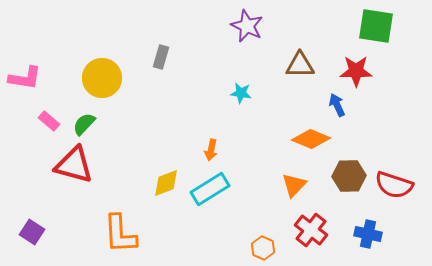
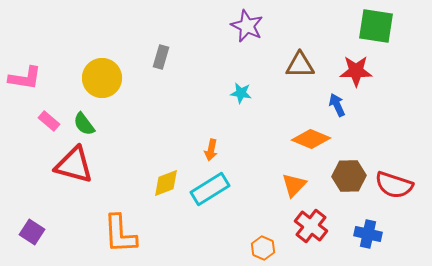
green semicircle: rotated 80 degrees counterclockwise
red cross: moved 4 px up
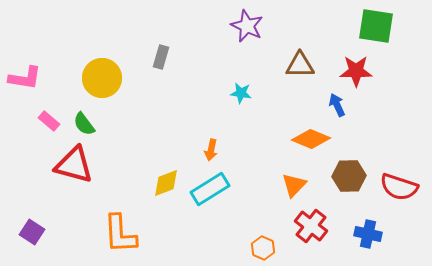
red semicircle: moved 5 px right, 2 px down
